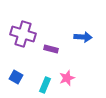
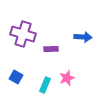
purple rectangle: rotated 16 degrees counterclockwise
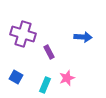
purple rectangle: moved 2 px left, 3 px down; rotated 64 degrees clockwise
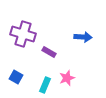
purple rectangle: rotated 32 degrees counterclockwise
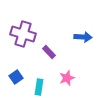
purple rectangle: rotated 16 degrees clockwise
blue square: rotated 24 degrees clockwise
cyan rectangle: moved 6 px left, 2 px down; rotated 14 degrees counterclockwise
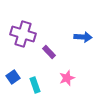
blue square: moved 3 px left
cyan rectangle: moved 4 px left, 2 px up; rotated 28 degrees counterclockwise
